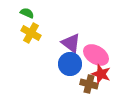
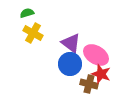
green semicircle: rotated 40 degrees counterclockwise
yellow cross: moved 2 px right
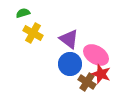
green semicircle: moved 4 px left
purple triangle: moved 2 px left, 4 px up
brown cross: moved 2 px left, 2 px up; rotated 18 degrees clockwise
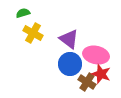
pink ellipse: rotated 20 degrees counterclockwise
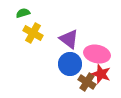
pink ellipse: moved 1 px right, 1 px up
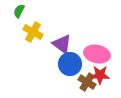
green semicircle: moved 4 px left, 2 px up; rotated 48 degrees counterclockwise
yellow cross: moved 1 px up
purple triangle: moved 7 px left, 5 px down
red star: moved 1 px left, 1 px down; rotated 18 degrees counterclockwise
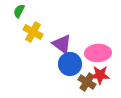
pink ellipse: moved 1 px right, 1 px up; rotated 15 degrees counterclockwise
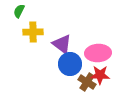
yellow cross: rotated 30 degrees counterclockwise
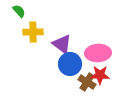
green semicircle: rotated 112 degrees clockwise
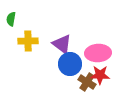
green semicircle: moved 8 px left, 8 px down; rotated 128 degrees counterclockwise
yellow cross: moved 5 px left, 9 px down
